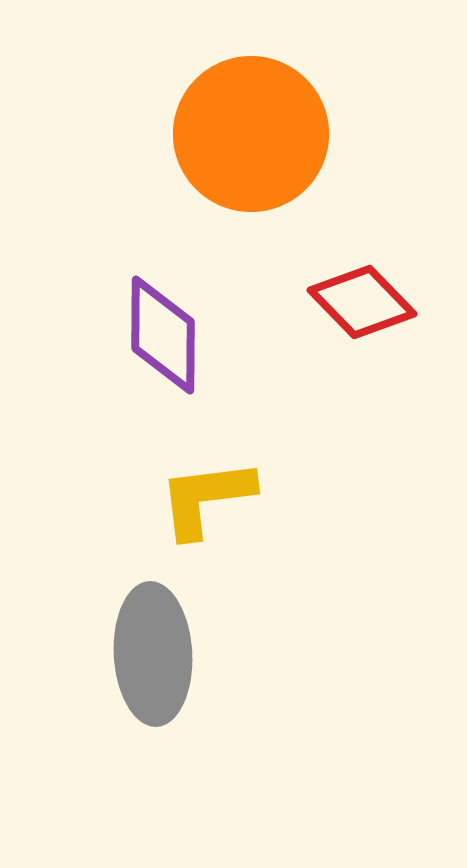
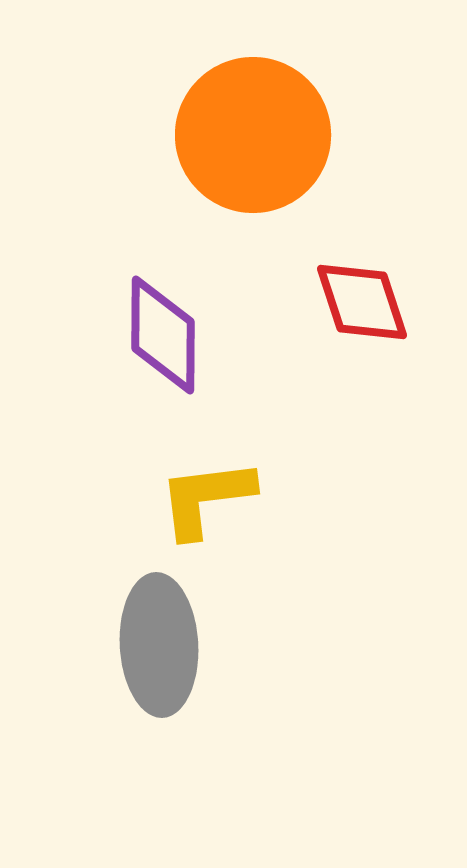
orange circle: moved 2 px right, 1 px down
red diamond: rotated 26 degrees clockwise
gray ellipse: moved 6 px right, 9 px up
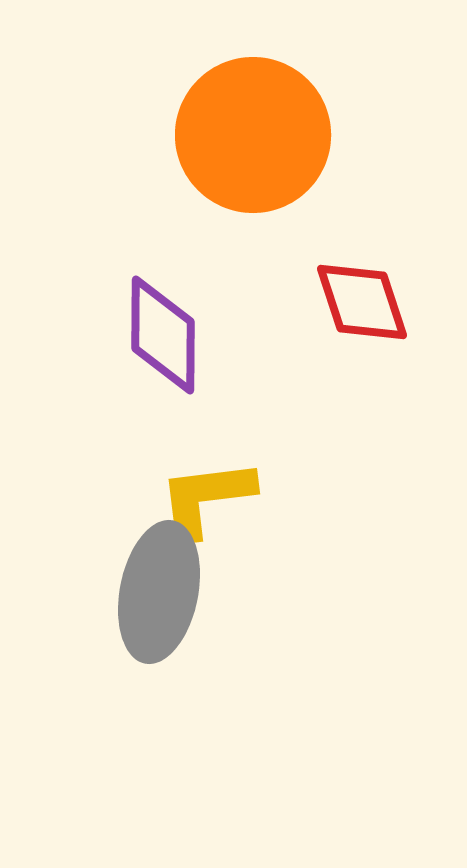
gray ellipse: moved 53 px up; rotated 14 degrees clockwise
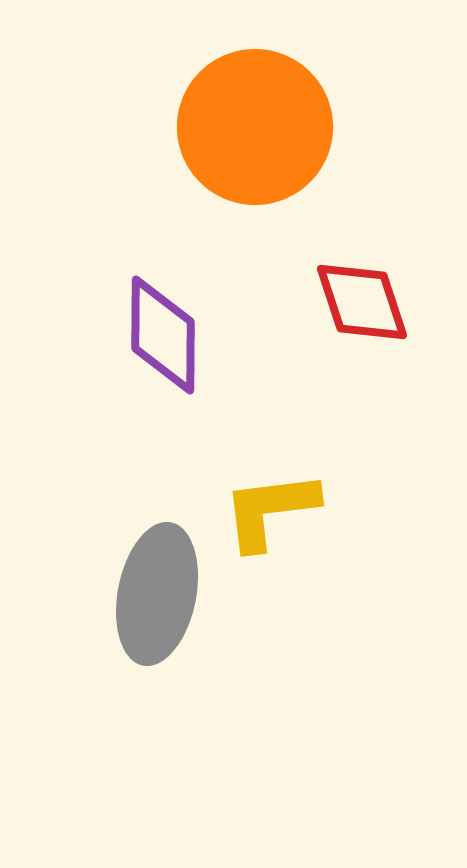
orange circle: moved 2 px right, 8 px up
yellow L-shape: moved 64 px right, 12 px down
gray ellipse: moved 2 px left, 2 px down
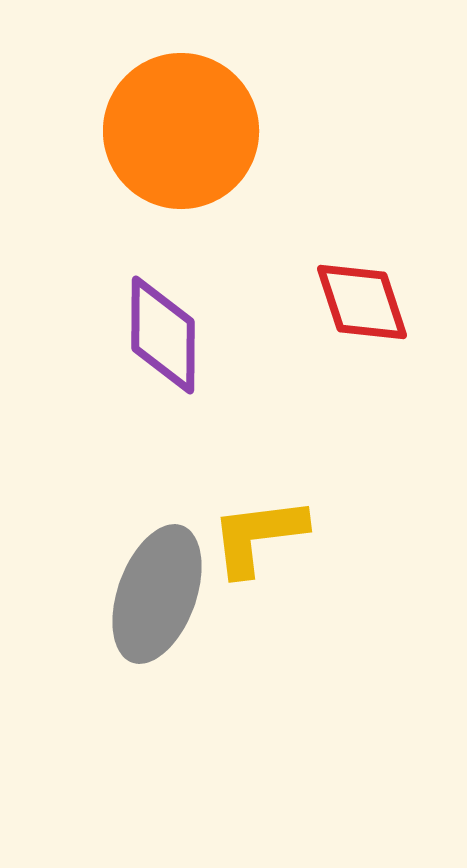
orange circle: moved 74 px left, 4 px down
yellow L-shape: moved 12 px left, 26 px down
gray ellipse: rotated 9 degrees clockwise
